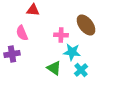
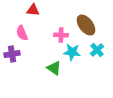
cyan cross: moved 16 px right, 20 px up
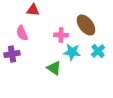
cyan cross: moved 1 px right, 1 px down
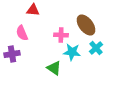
cyan cross: moved 2 px left, 3 px up
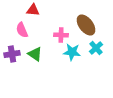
pink semicircle: moved 3 px up
green triangle: moved 19 px left, 14 px up
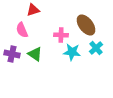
red triangle: rotated 24 degrees counterclockwise
purple cross: rotated 21 degrees clockwise
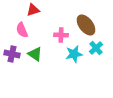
cyan star: moved 2 px right, 2 px down; rotated 18 degrees counterclockwise
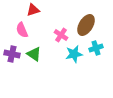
brown ellipse: rotated 70 degrees clockwise
pink cross: rotated 32 degrees clockwise
cyan cross: rotated 24 degrees clockwise
green triangle: moved 1 px left
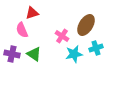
red triangle: moved 1 px left, 3 px down
pink cross: moved 1 px right, 1 px down
